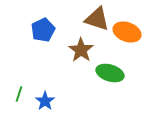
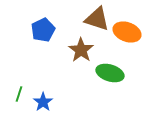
blue star: moved 2 px left, 1 px down
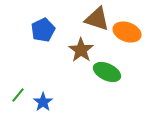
green ellipse: moved 3 px left, 1 px up; rotated 8 degrees clockwise
green line: moved 1 px left, 1 px down; rotated 21 degrees clockwise
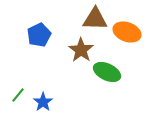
brown triangle: moved 2 px left; rotated 16 degrees counterclockwise
blue pentagon: moved 4 px left, 5 px down
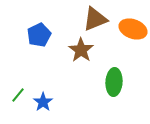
brown triangle: rotated 24 degrees counterclockwise
orange ellipse: moved 6 px right, 3 px up
green ellipse: moved 7 px right, 10 px down; rotated 68 degrees clockwise
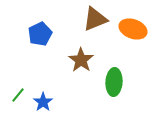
blue pentagon: moved 1 px right, 1 px up
brown star: moved 10 px down
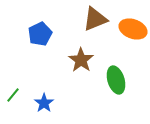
green ellipse: moved 2 px right, 2 px up; rotated 20 degrees counterclockwise
green line: moved 5 px left
blue star: moved 1 px right, 1 px down
